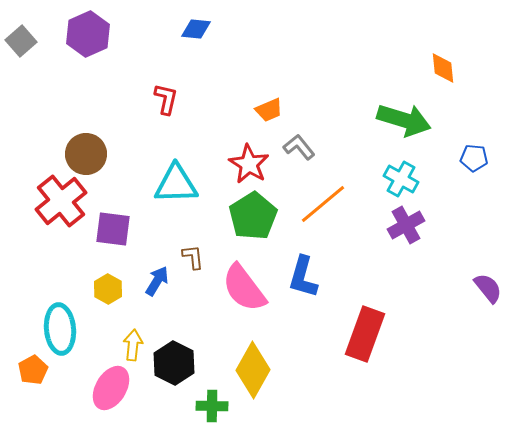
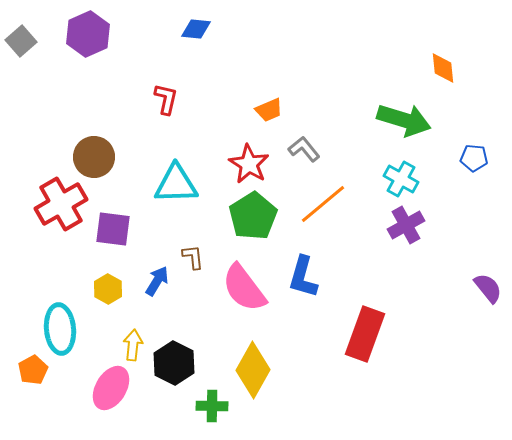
gray L-shape: moved 5 px right, 2 px down
brown circle: moved 8 px right, 3 px down
red cross: moved 3 px down; rotated 9 degrees clockwise
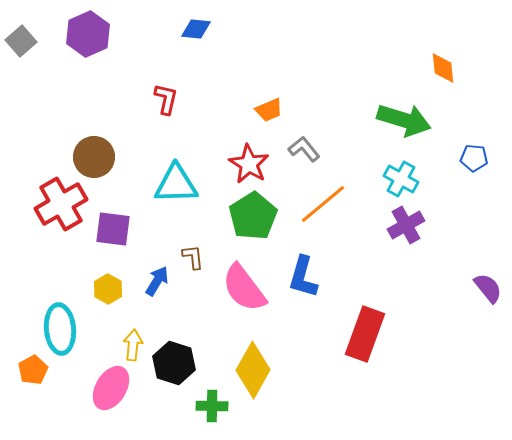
black hexagon: rotated 9 degrees counterclockwise
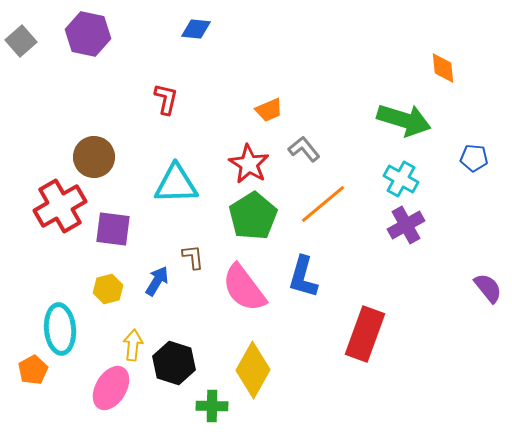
purple hexagon: rotated 24 degrees counterclockwise
red cross: moved 1 px left, 2 px down
yellow hexagon: rotated 16 degrees clockwise
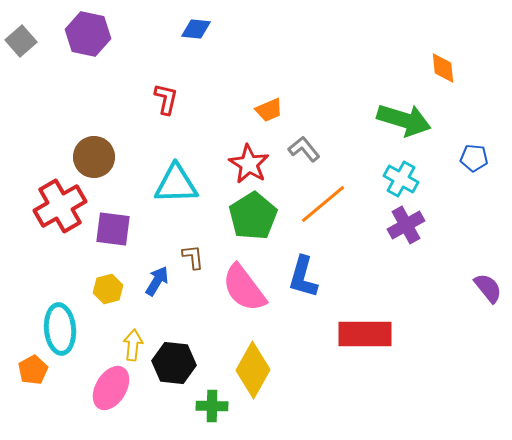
red rectangle: rotated 70 degrees clockwise
black hexagon: rotated 12 degrees counterclockwise
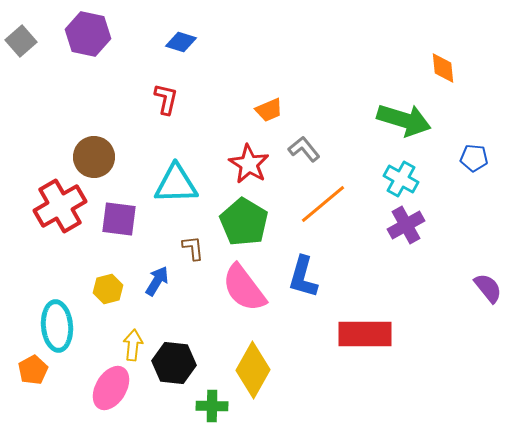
blue diamond: moved 15 px left, 13 px down; rotated 12 degrees clockwise
green pentagon: moved 9 px left, 6 px down; rotated 9 degrees counterclockwise
purple square: moved 6 px right, 10 px up
brown L-shape: moved 9 px up
cyan ellipse: moved 3 px left, 3 px up
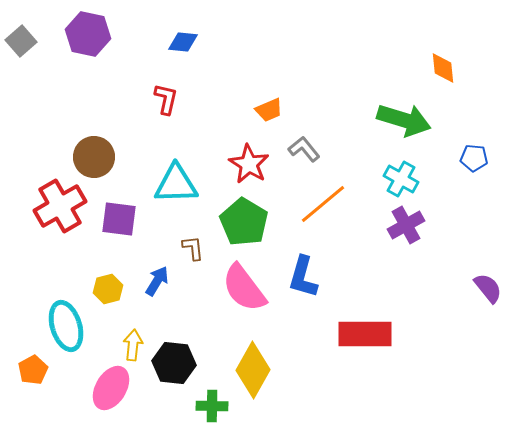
blue diamond: moved 2 px right; rotated 12 degrees counterclockwise
cyan ellipse: moved 9 px right; rotated 12 degrees counterclockwise
